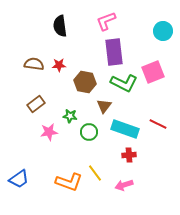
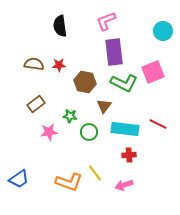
cyan rectangle: rotated 12 degrees counterclockwise
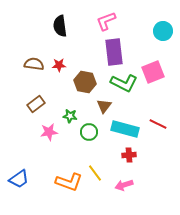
cyan rectangle: rotated 8 degrees clockwise
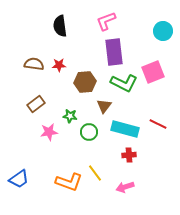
brown hexagon: rotated 15 degrees counterclockwise
pink arrow: moved 1 px right, 2 px down
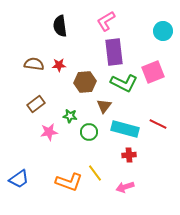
pink L-shape: rotated 10 degrees counterclockwise
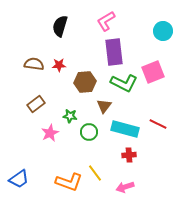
black semicircle: rotated 25 degrees clockwise
pink star: moved 1 px right, 1 px down; rotated 18 degrees counterclockwise
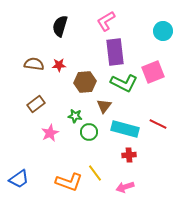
purple rectangle: moved 1 px right
green star: moved 5 px right
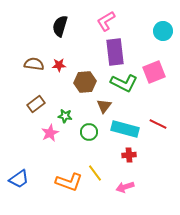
pink square: moved 1 px right
green star: moved 10 px left
